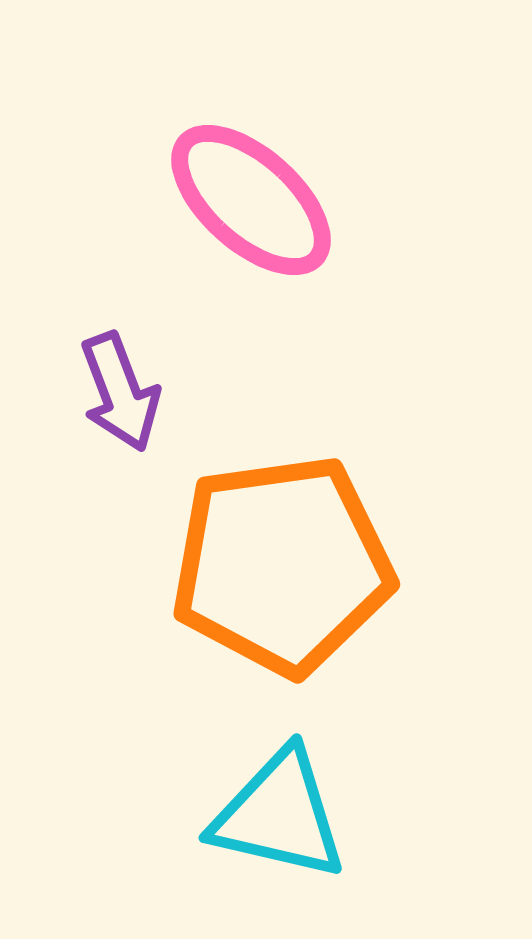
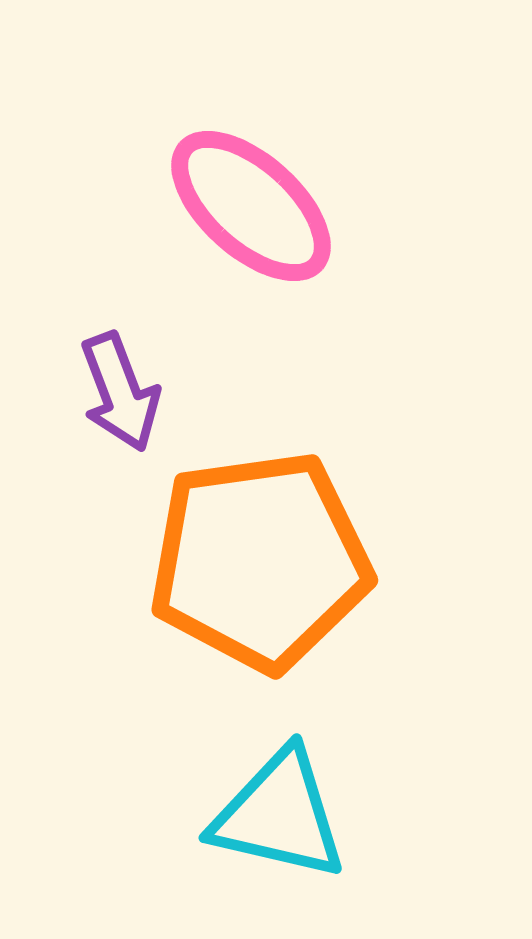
pink ellipse: moved 6 px down
orange pentagon: moved 22 px left, 4 px up
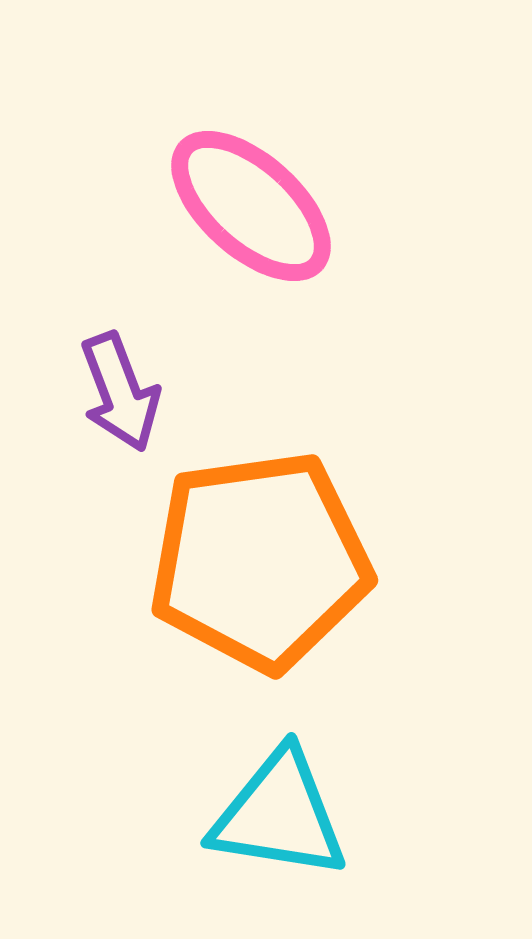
cyan triangle: rotated 4 degrees counterclockwise
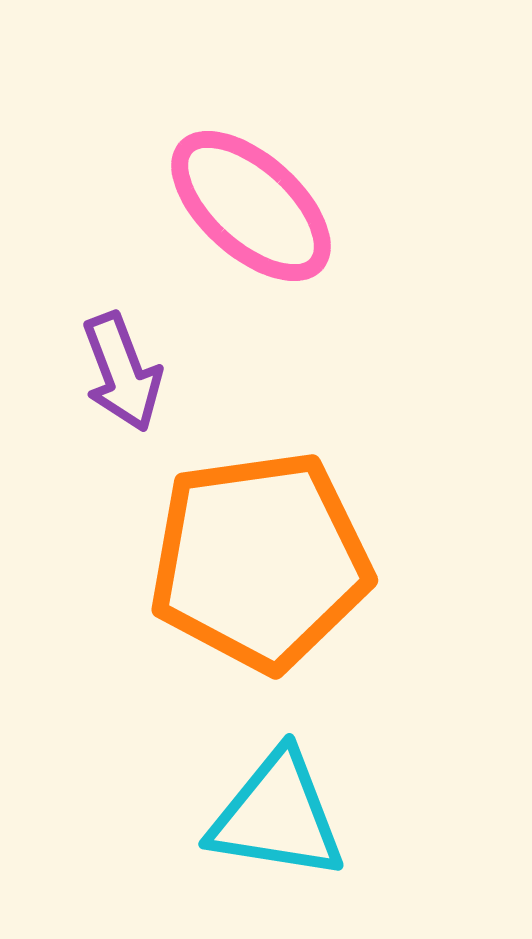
purple arrow: moved 2 px right, 20 px up
cyan triangle: moved 2 px left, 1 px down
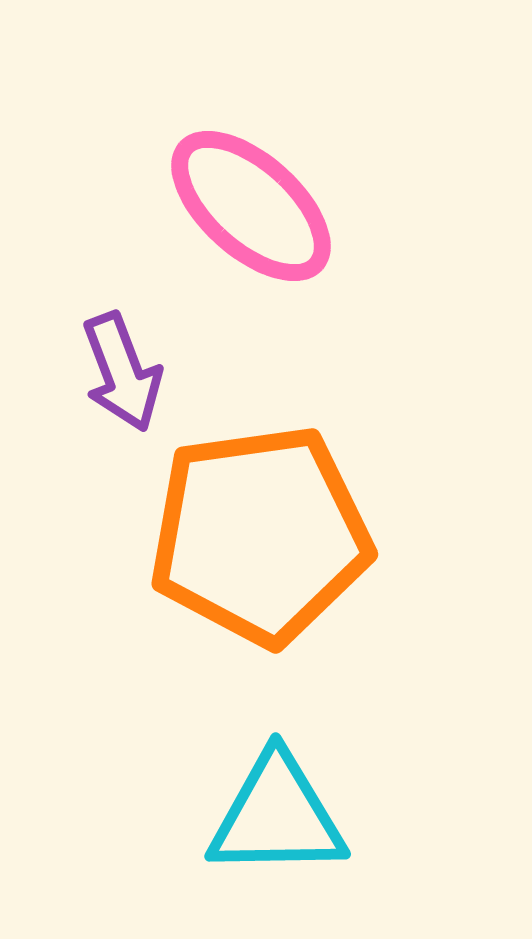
orange pentagon: moved 26 px up
cyan triangle: rotated 10 degrees counterclockwise
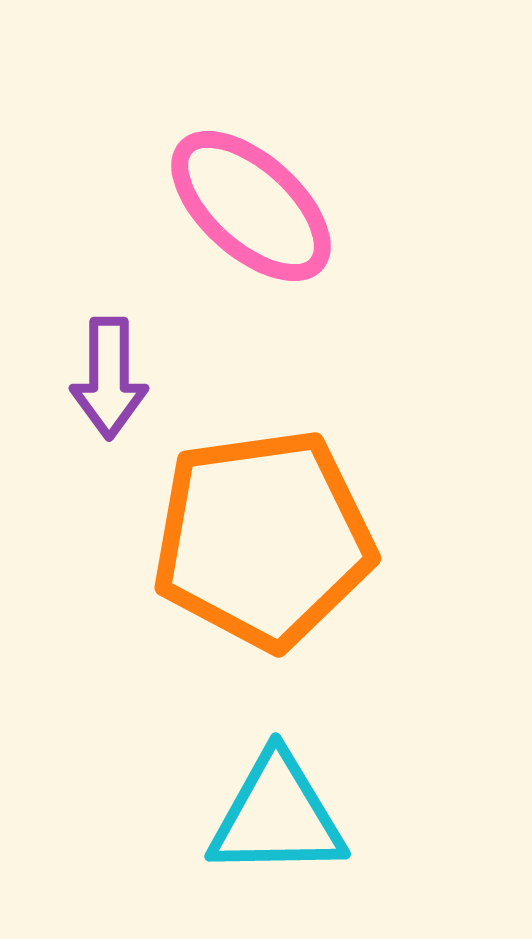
purple arrow: moved 13 px left, 6 px down; rotated 21 degrees clockwise
orange pentagon: moved 3 px right, 4 px down
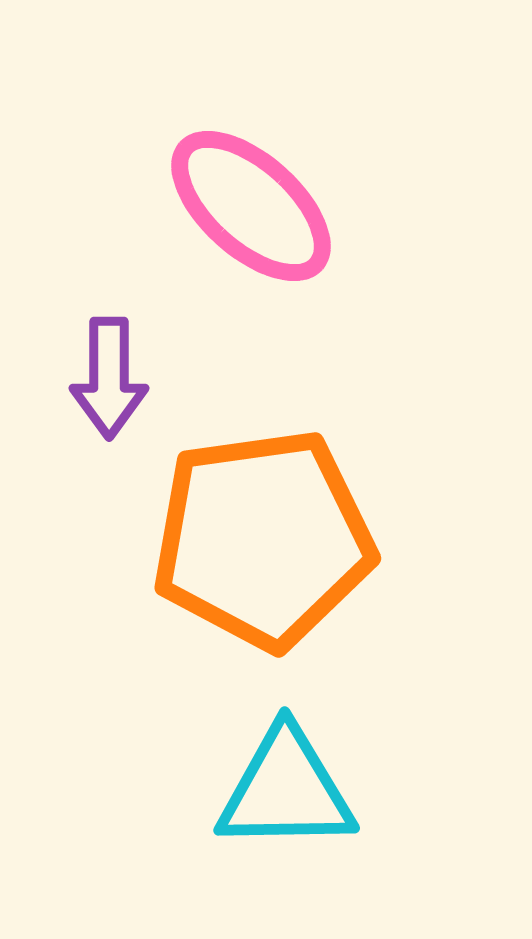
cyan triangle: moved 9 px right, 26 px up
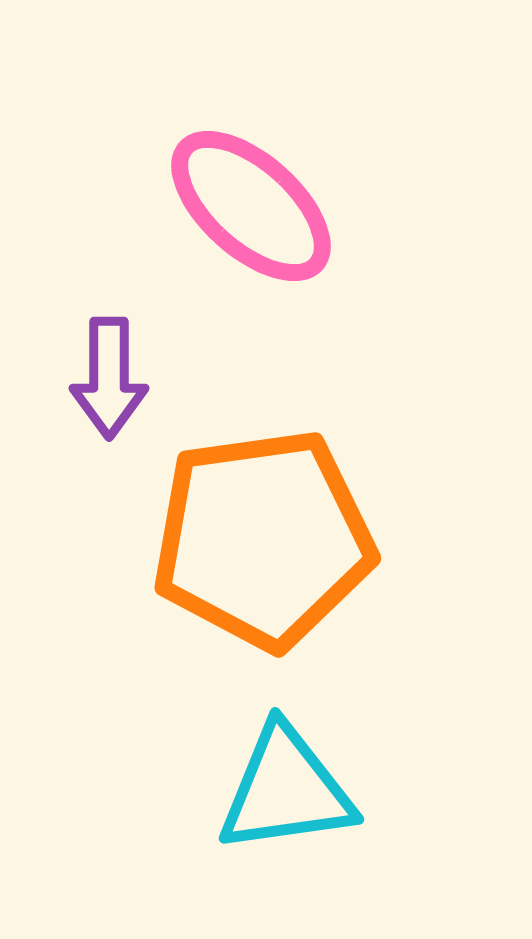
cyan triangle: rotated 7 degrees counterclockwise
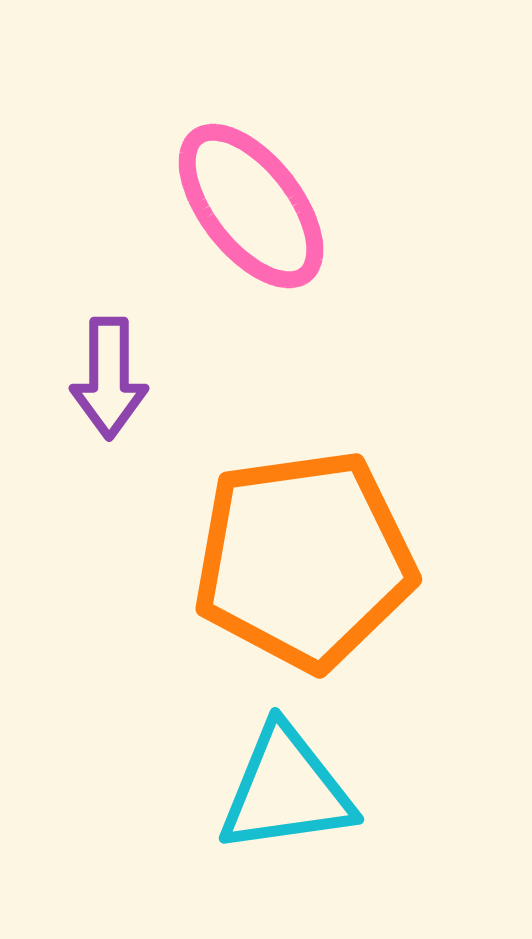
pink ellipse: rotated 10 degrees clockwise
orange pentagon: moved 41 px right, 21 px down
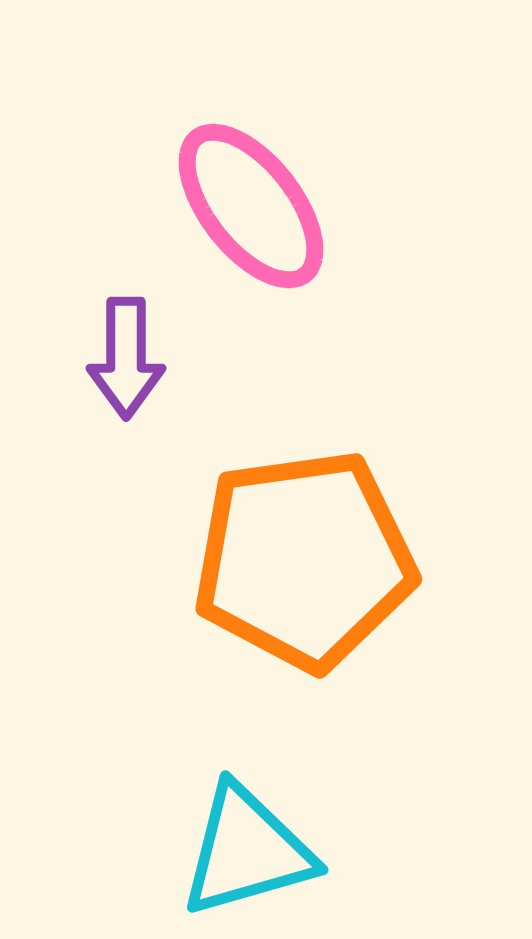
purple arrow: moved 17 px right, 20 px up
cyan triangle: moved 39 px left, 61 px down; rotated 8 degrees counterclockwise
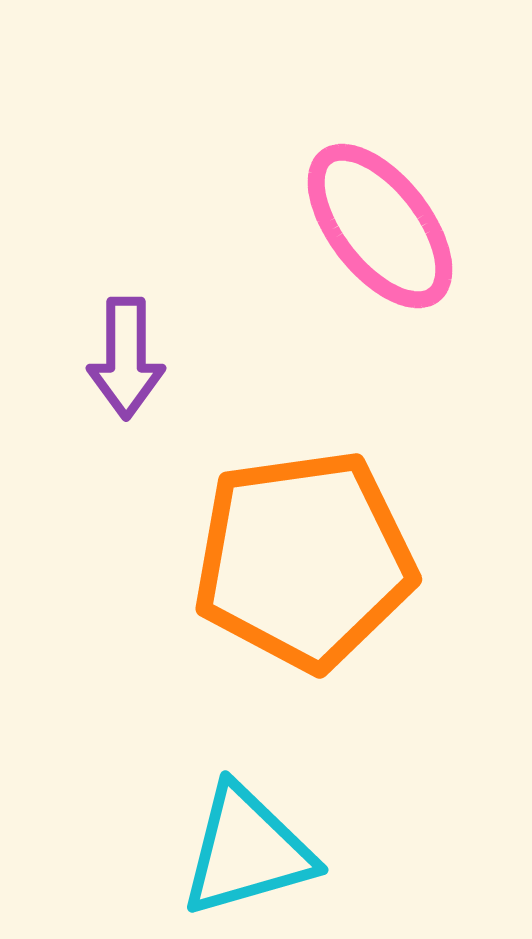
pink ellipse: moved 129 px right, 20 px down
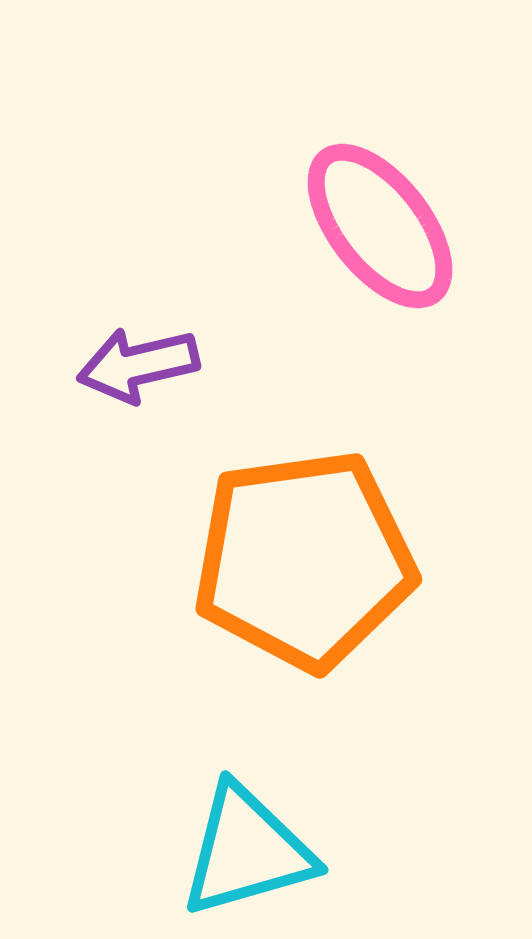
purple arrow: moved 12 px right, 7 px down; rotated 77 degrees clockwise
